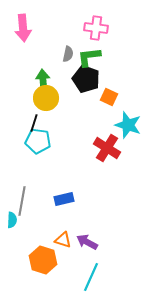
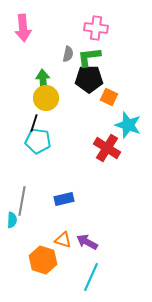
black pentagon: moved 3 px right; rotated 20 degrees counterclockwise
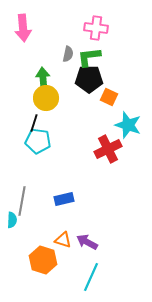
green arrow: moved 2 px up
red cross: moved 1 px right, 1 px down; rotated 32 degrees clockwise
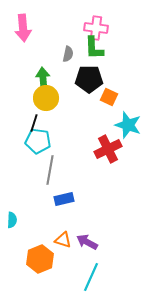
green L-shape: moved 5 px right, 9 px up; rotated 85 degrees counterclockwise
gray line: moved 28 px right, 31 px up
orange hexagon: moved 3 px left, 1 px up; rotated 20 degrees clockwise
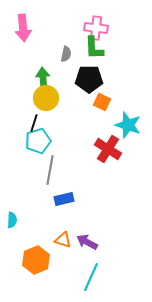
gray semicircle: moved 2 px left
orange square: moved 7 px left, 5 px down
cyan pentagon: rotated 25 degrees counterclockwise
red cross: rotated 32 degrees counterclockwise
orange hexagon: moved 4 px left, 1 px down
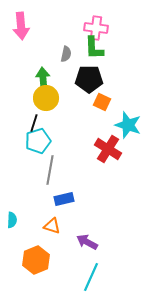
pink arrow: moved 2 px left, 2 px up
orange triangle: moved 11 px left, 14 px up
